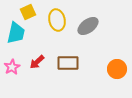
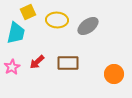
yellow ellipse: rotated 75 degrees counterclockwise
orange circle: moved 3 px left, 5 px down
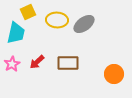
gray ellipse: moved 4 px left, 2 px up
pink star: moved 3 px up
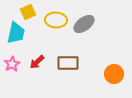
yellow ellipse: moved 1 px left
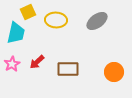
gray ellipse: moved 13 px right, 3 px up
brown rectangle: moved 6 px down
orange circle: moved 2 px up
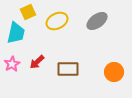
yellow ellipse: moved 1 px right, 1 px down; rotated 30 degrees counterclockwise
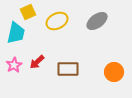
pink star: moved 2 px right, 1 px down
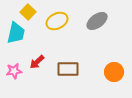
yellow square: rotated 21 degrees counterclockwise
pink star: moved 6 px down; rotated 21 degrees clockwise
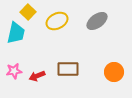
red arrow: moved 14 px down; rotated 21 degrees clockwise
